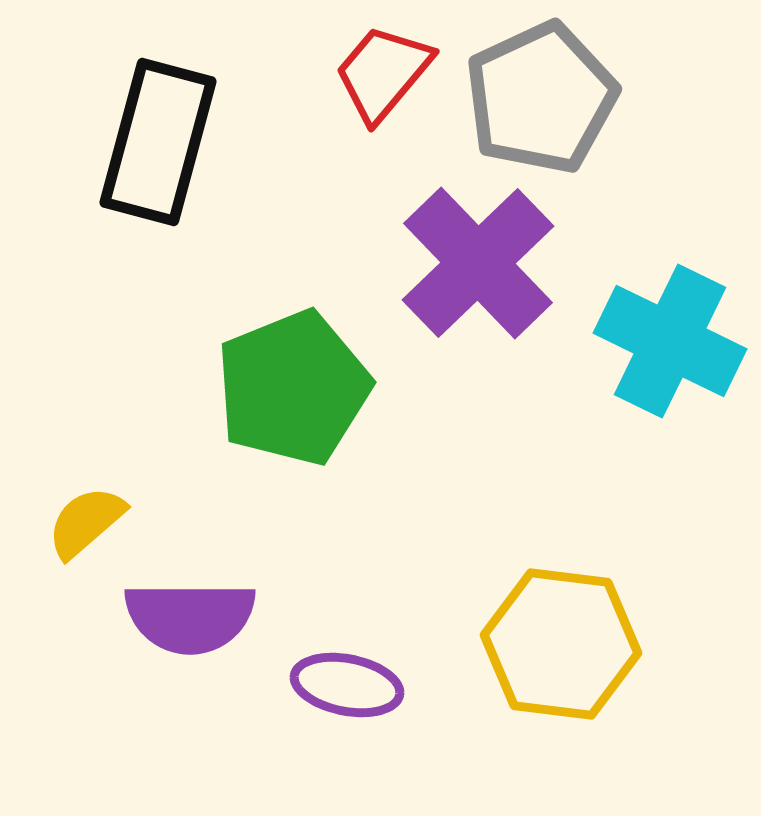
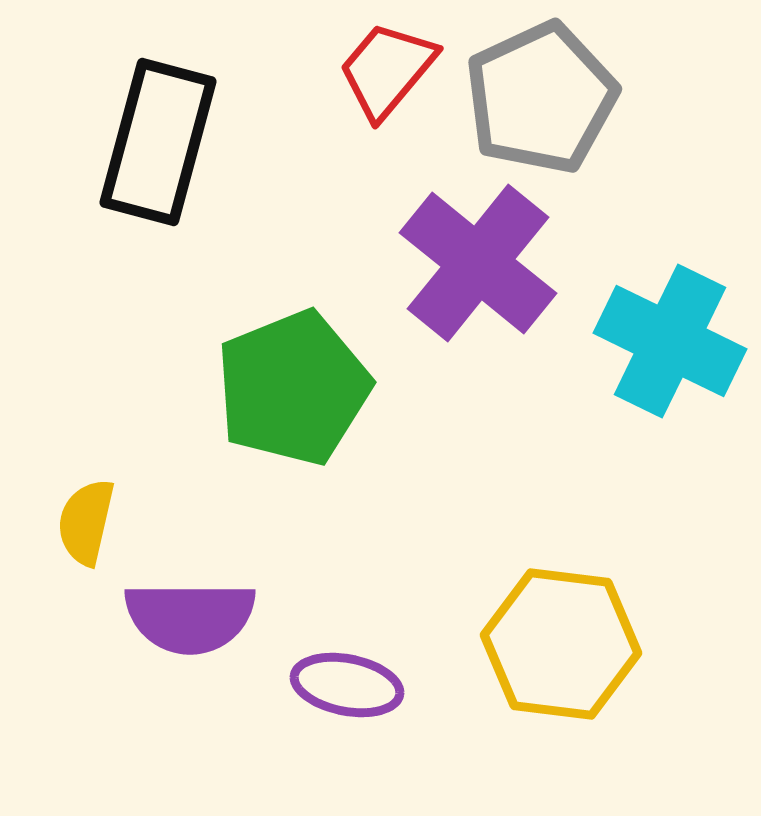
red trapezoid: moved 4 px right, 3 px up
purple cross: rotated 7 degrees counterclockwise
yellow semicircle: rotated 36 degrees counterclockwise
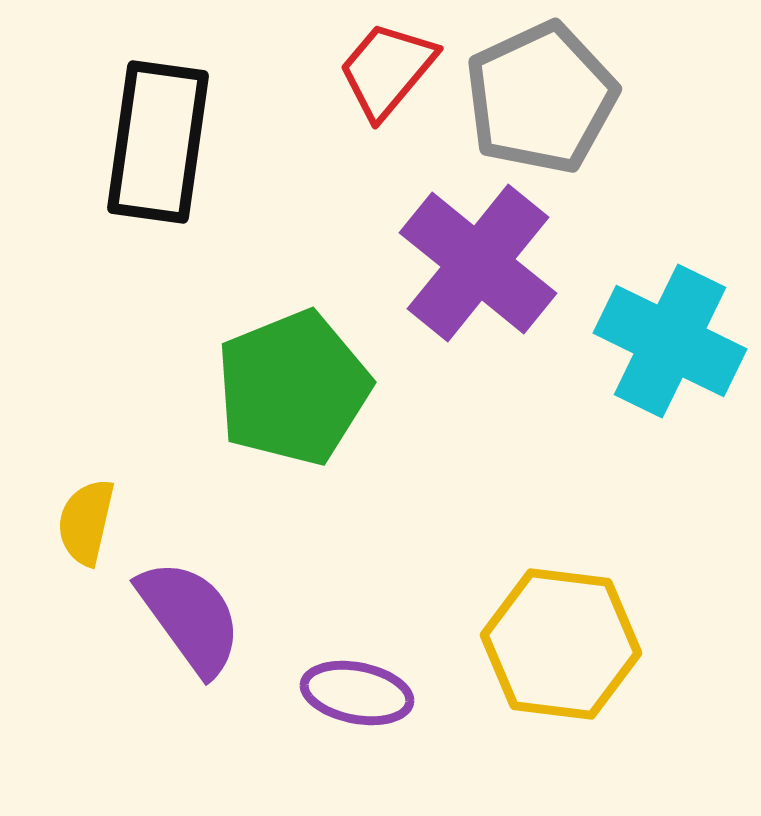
black rectangle: rotated 7 degrees counterclockwise
purple semicircle: rotated 126 degrees counterclockwise
purple ellipse: moved 10 px right, 8 px down
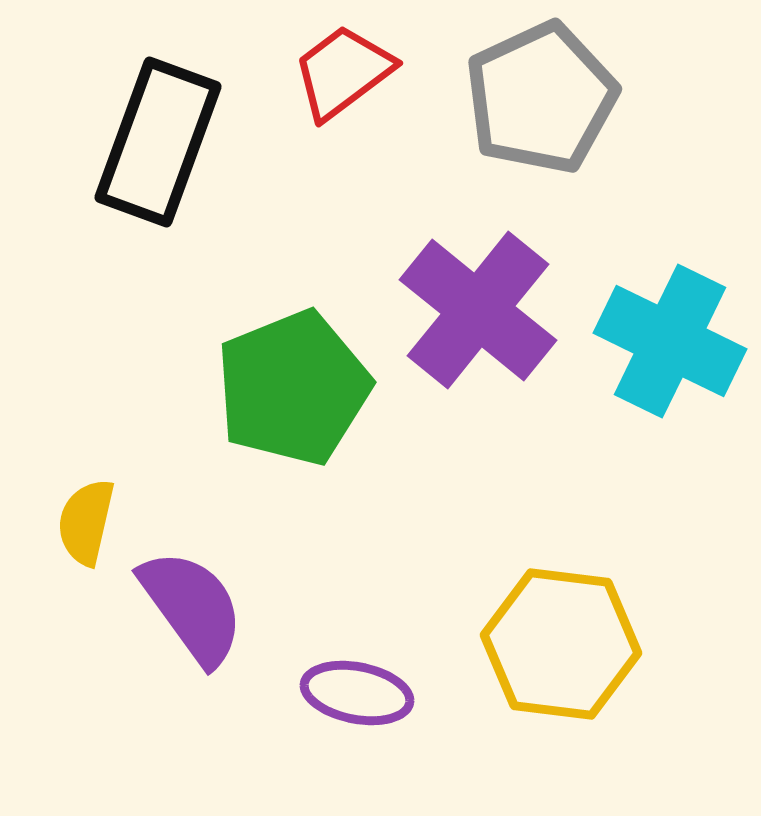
red trapezoid: moved 44 px left, 2 px down; rotated 13 degrees clockwise
black rectangle: rotated 12 degrees clockwise
purple cross: moved 47 px down
purple semicircle: moved 2 px right, 10 px up
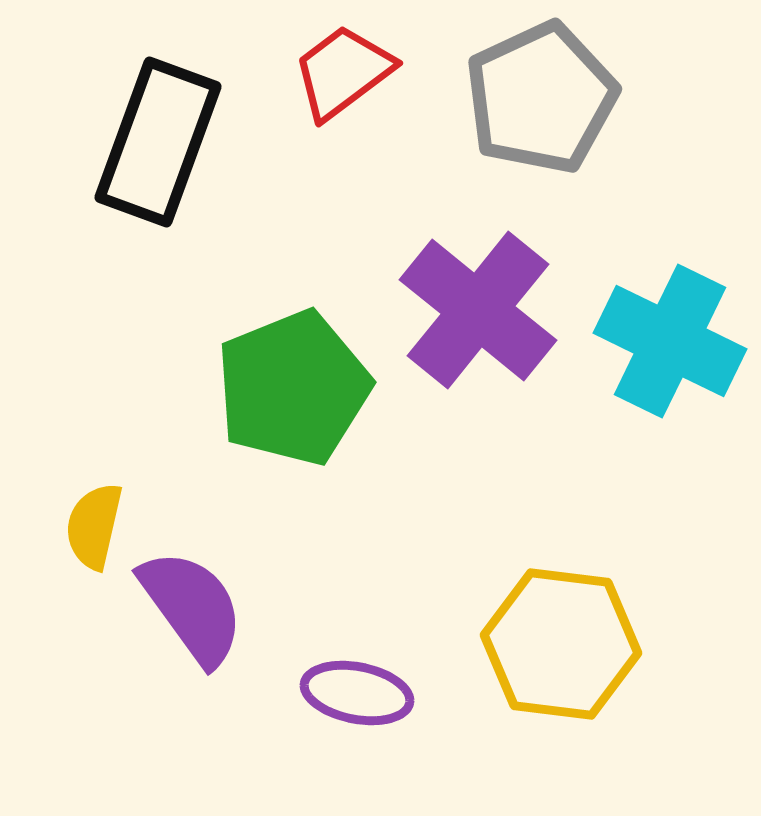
yellow semicircle: moved 8 px right, 4 px down
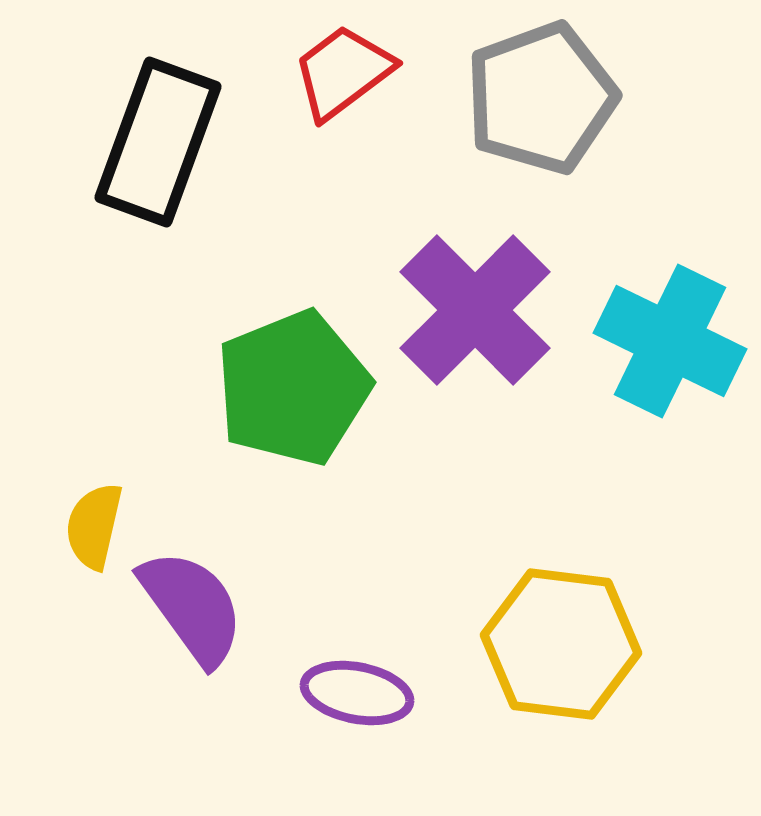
gray pentagon: rotated 5 degrees clockwise
purple cross: moved 3 px left; rotated 6 degrees clockwise
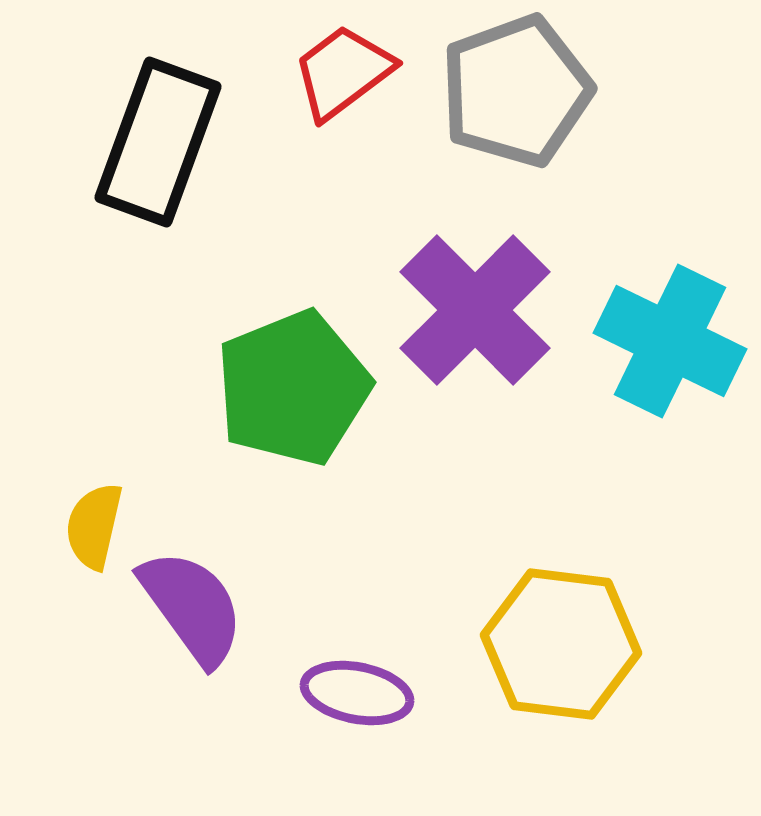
gray pentagon: moved 25 px left, 7 px up
